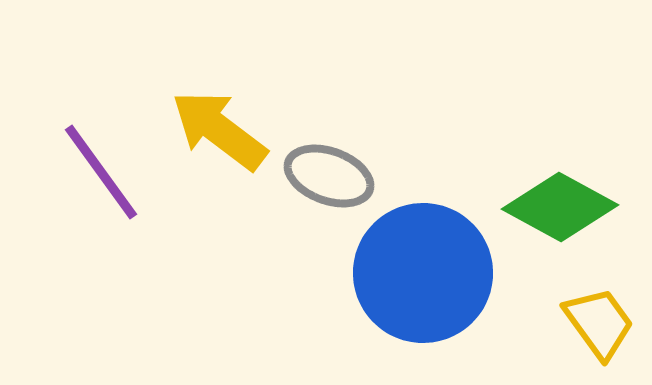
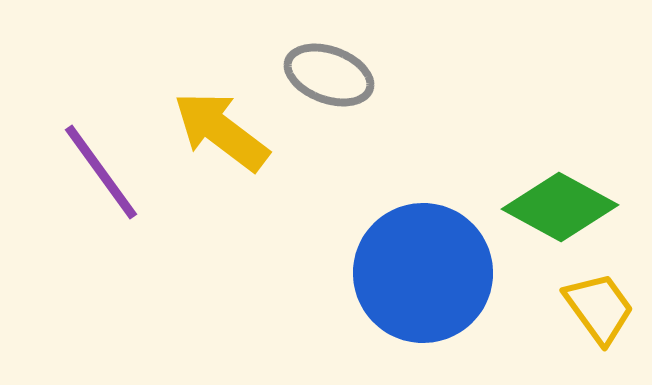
yellow arrow: moved 2 px right, 1 px down
gray ellipse: moved 101 px up
yellow trapezoid: moved 15 px up
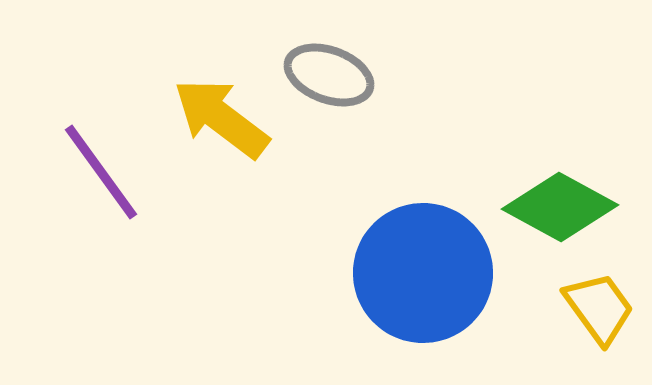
yellow arrow: moved 13 px up
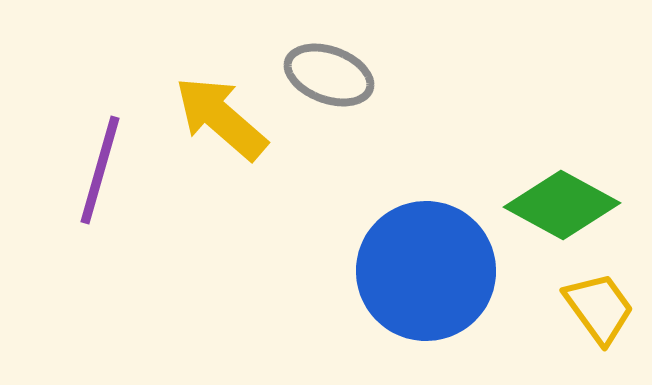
yellow arrow: rotated 4 degrees clockwise
purple line: moved 1 px left, 2 px up; rotated 52 degrees clockwise
green diamond: moved 2 px right, 2 px up
blue circle: moved 3 px right, 2 px up
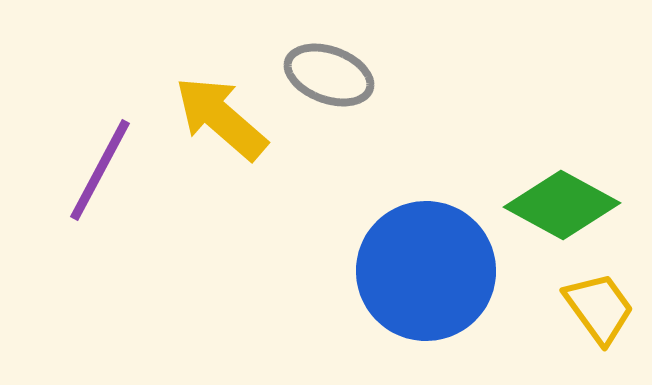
purple line: rotated 12 degrees clockwise
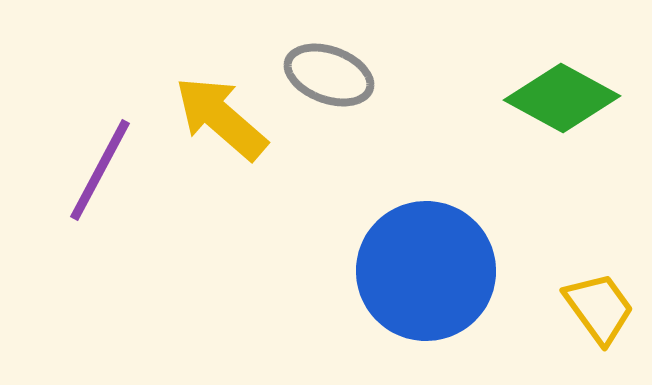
green diamond: moved 107 px up
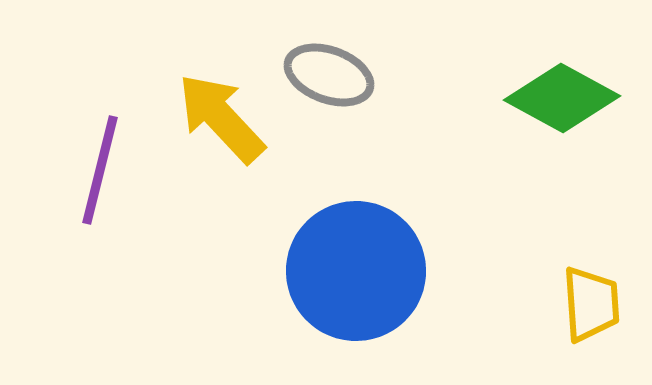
yellow arrow: rotated 6 degrees clockwise
purple line: rotated 14 degrees counterclockwise
blue circle: moved 70 px left
yellow trapezoid: moved 8 px left, 4 px up; rotated 32 degrees clockwise
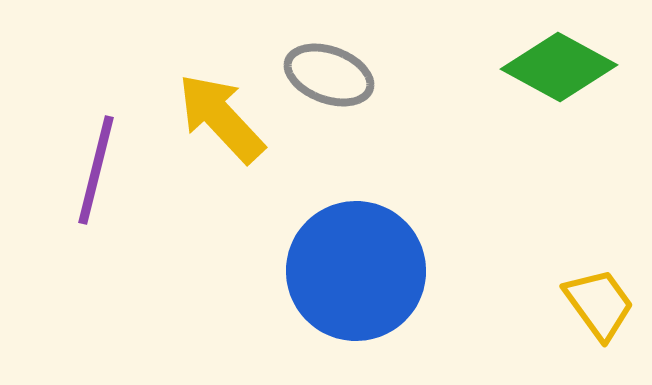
green diamond: moved 3 px left, 31 px up
purple line: moved 4 px left
yellow trapezoid: moved 8 px right; rotated 32 degrees counterclockwise
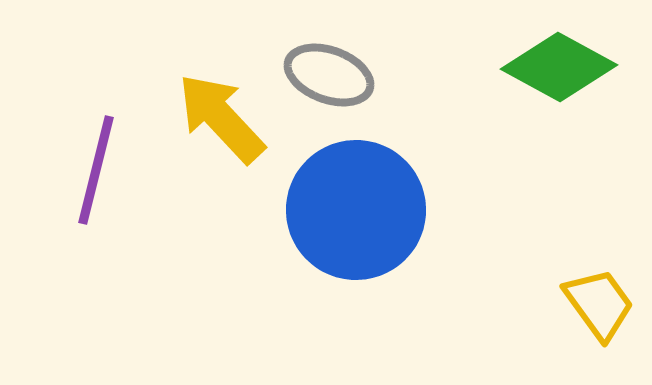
blue circle: moved 61 px up
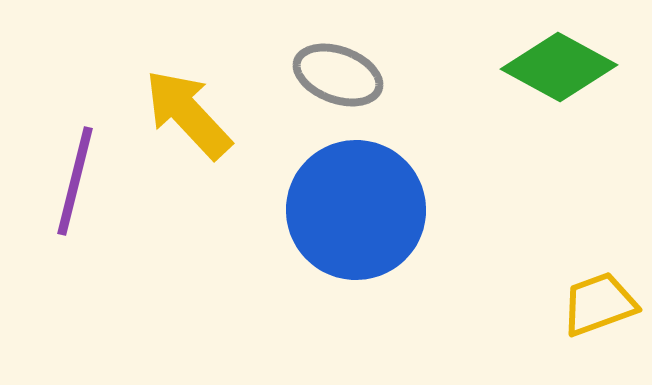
gray ellipse: moved 9 px right
yellow arrow: moved 33 px left, 4 px up
purple line: moved 21 px left, 11 px down
yellow trapezoid: rotated 74 degrees counterclockwise
